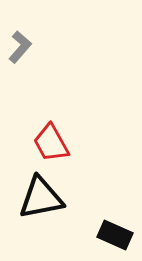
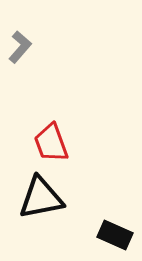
red trapezoid: rotated 9 degrees clockwise
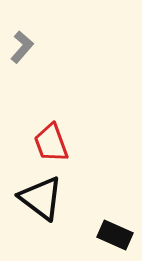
gray L-shape: moved 2 px right
black triangle: rotated 48 degrees clockwise
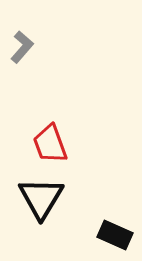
red trapezoid: moved 1 px left, 1 px down
black triangle: rotated 24 degrees clockwise
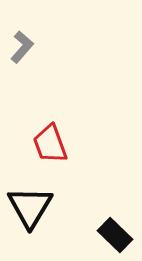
black triangle: moved 11 px left, 9 px down
black rectangle: rotated 20 degrees clockwise
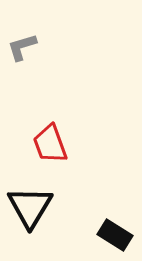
gray L-shape: rotated 148 degrees counterclockwise
black rectangle: rotated 12 degrees counterclockwise
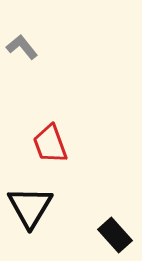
gray L-shape: rotated 68 degrees clockwise
black rectangle: rotated 16 degrees clockwise
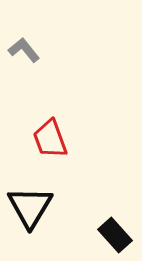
gray L-shape: moved 2 px right, 3 px down
red trapezoid: moved 5 px up
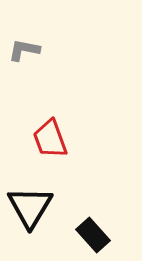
gray L-shape: rotated 40 degrees counterclockwise
black rectangle: moved 22 px left
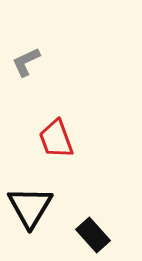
gray L-shape: moved 2 px right, 12 px down; rotated 36 degrees counterclockwise
red trapezoid: moved 6 px right
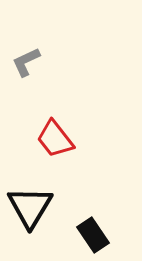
red trapezoid: moved 1 px left; rotated 18 degrees counterclockwise
black rectangle: rotated 8 degrees clockwise
